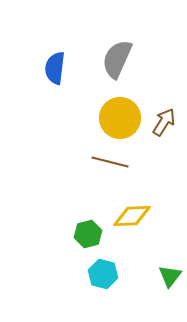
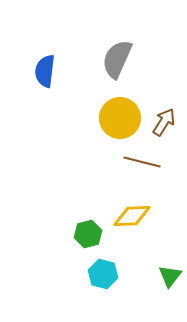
blue semicircle: moved 10 px left, 3 px down
brown line: moved 32 px right
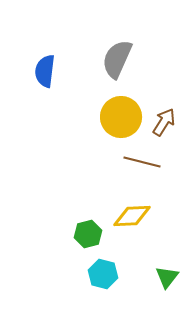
yellow circle: moved 1 px right, 1 px up
green triangle: moved 3 px left, 1 px down
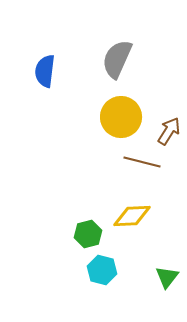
brown arrow: moved 5 px right, 9 px down
cyan hexagon: moved 1 px left, 4 px up
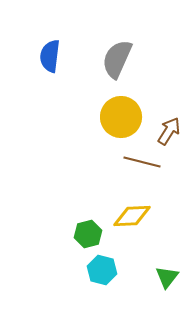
blue semicircle: moved 5 px right, 15 px up
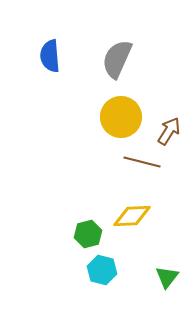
blue semicircle: rotated 12 degrees counterclockwise
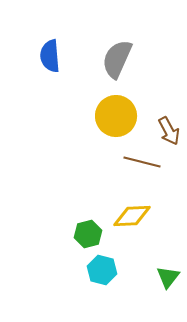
yellow circle: moved 5 px left, 1 px up
brown arrow: rotated 120 degrees clockwise
green triangle: moved 1 px right
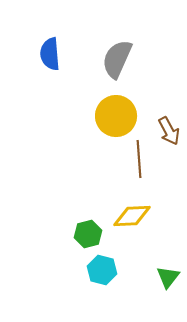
blue semicircle: moved 2 px up
brown line: moved 3 px left, 3 px up; rotated 72 degrees clockwise
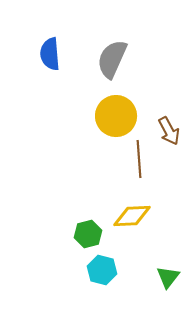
gray semicircle: moved 5 px left
